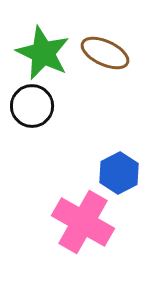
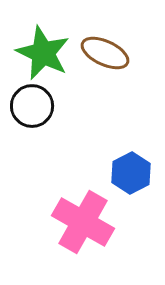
blue hexagon: moved 12 px right
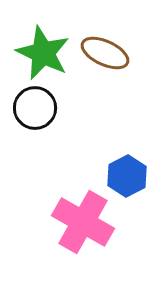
black circle: moved 3 px right, 2 px down
blue hexagon: moved 4 px left, 3 px down
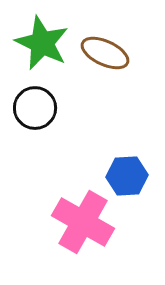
green star: moved 1 px left, 10 px up
blue hexagon: rotated 24 degrees clockwise
